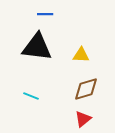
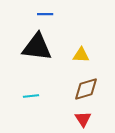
cyan line: rotated 28 degrees counterclockwise
red triangle: rotated 24 degrees counterclockwise
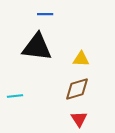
yellow triangle: moved 4 px down
brown diamond: moved 9 px left
cyan line: moved 16 px left
red triangle: moved 4 px left
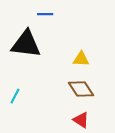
black triangle: moved 11 px left, 3 px up
brown diamond: moved 4 px right; rotated 72 degrees clockwise
cyan line: rotated 56 degrees counterclockwise
red triangle: moved 2 px right, 1 px down; rotated 24 degrees counterclockwise
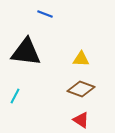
blue line: rotated 21 degrees clockwise
black triangle: moved 8 px down
brown diamond: rotated 36 degrees counterclockwise
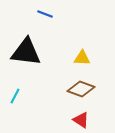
yellow triangle: moved 1 px right, 1 px up
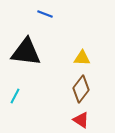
brown diamond: rotated 72 degrees counterclockwise
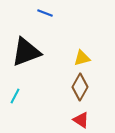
blue line: moved 1 px up
black triangle: rotated 28 degrees counterclockwise
yellow triangle: rotated 18 degrees counterclockwise
brown diamond: moved 1 px left, 2 px up; rotated 8 degrees counterclockwise
